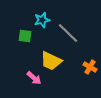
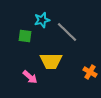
gray line: moved 1 px left, 1 px up
yellow trapezoid: rotated 25 degrees counterclockwise
orange cross: moved 5 px down
pink arrow: moved 4 px left, 1 px up
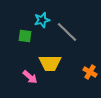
yellow trapezoid: moved 1 px left, 2 px down
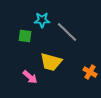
cyan star: rotated 14 degrees clockwise
yellow trapezoid: moved 1 px right, 1 px up; rotated 15 degrees clockwise
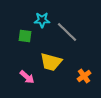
orange cross: moved 6 px left, 4 px down; rotated 24 degrees clockwise
pink arrow: moved 3 px left
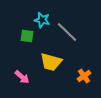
cyan star: rotated 14 degrees clockwise
green square: moved 2 px right
pink arrow: moved 5 px left
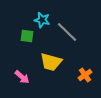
orange cross: moved 1 px right, 1 px up
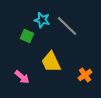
gray line: moved 6 px up
green square: rotated 16 degrees clockwise
yellow trapezoid: rotated 50 degrees clockwise
